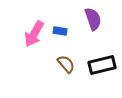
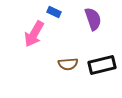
blue rectangle: moved 6 px left, 19 px up; rotated 16 degrees clockwise
brown semicircle: moved 2 px right; rotated 126 degrees clockwise
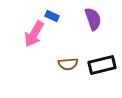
blue rectangle: moved 2 px left, 4 px down
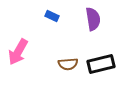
purple semicircle: rotated 10 degrees clockwise
pink arrow: moved 16 px left, 18 px down
black rectangle: moved 1 px left, 1 px up
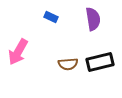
blue rectangle: moved 1 px left, 1 px down
black rectangle: moved 1 px left, 2 px up
